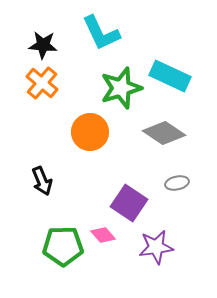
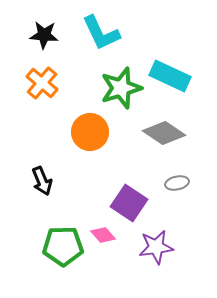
black star: moved 1 px right, 10 px up
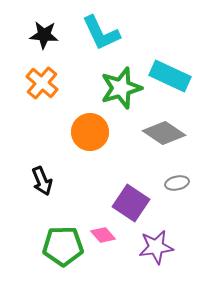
purple square: moved 2 px right
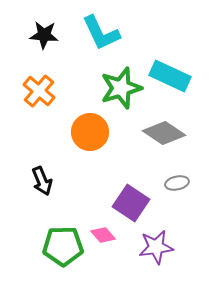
orange cross: moved 3 px left, 8 px down
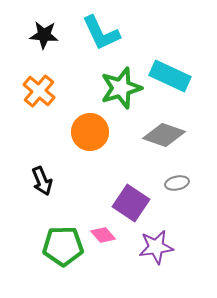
gray diamond: moved 2 px down; rotated 15 degrees counterclockwise
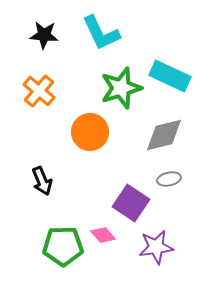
gray diamond: rotated 33 degrees counterclockwise
gray ellipse: moved 8 px left, 4 px up
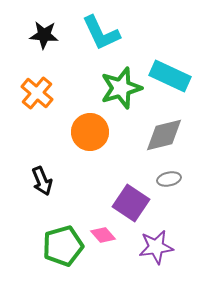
orange cross: moved 2 px left, 2 px down
green pentagon: rotated 15 degrees counterclockwise
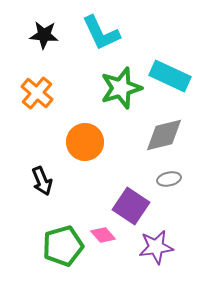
orange circle: moved 5 px left, 10 px down
purple square: moved 3 px down
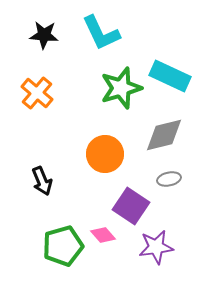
orange circle: moved 20 px right, 12 px down
